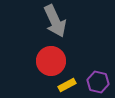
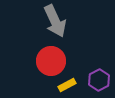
purple hexagon: moved 1 px right, 2 px up; rotated 20 degrees clockwise
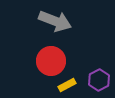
gray arrow: rotated 44 degrees counterclockwise
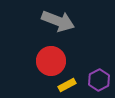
gray arrow: moved 3 px right
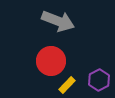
yellow rectangle: rotated 18 degrees counterclockwise
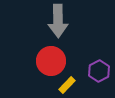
gray arrow: rotated 68 degrees clockwise
purple hexagon: moved 9 px up
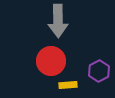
yellow rectangle: moved 1 px right; rotated 42 degrees clockwise
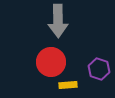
red circle: moved 1 px down
purple hexagon: moved 2 px up; rotated 15 degrees counterclockwise
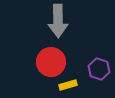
yellow rectangle: rotated 12 degrees counterclockwise
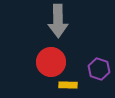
yellow rectangle: rotated 18 degrees clockwise
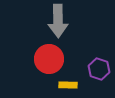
red circle: moved 2 px left, 3 px up
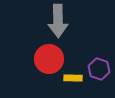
yellow rectangle: moved 5 px right, 7 px up
